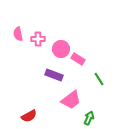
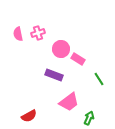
pink cross: moved 6 px up; rotated 16 degrees counterclockwise
pink trapezoid: moved 2 px left, 2 px down
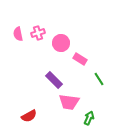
pink circle: moved 6 px up
pink rectangle: moved 2 px right
purple rectangle: moved 5 px down; rotated 24 degrees clockwise
pink trapezoid: rotated 45 degrees clockwise
